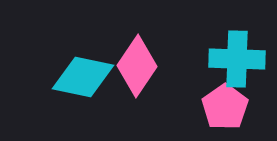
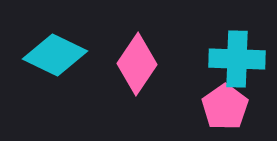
pink diamond: moved 2 px up
cyan diamond: moved 28 px left, 22 px up; rotated 14 degrees clockwise
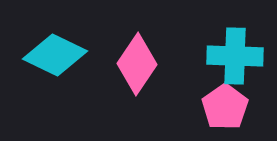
cyan cross: moved 2 px left, 3 px up
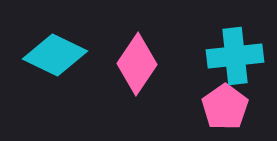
cyan cross: rotated 8 degrees counterclockwise
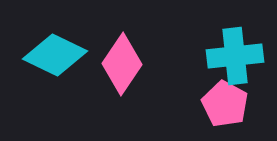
pink diamond: moved 15 px left
pink pentagon: moved 3 px up; rotated 9 degrees counterclockwise
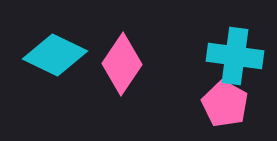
cyan cross: rotated 14 degrees clockwise
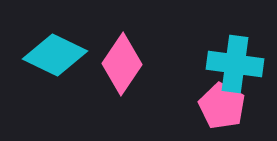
cyan cross: moved 8 px down
pink pentagon: moved 3 px left, 2 px down
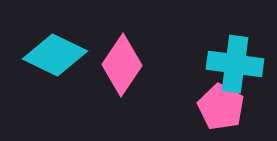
pink diamond: moved 1 px down
pink pentagon: moved 1 px left, 1 px down
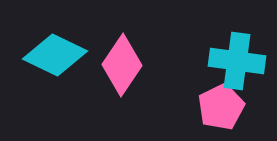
cyan cross: moved 2 px right, 3 px up
pink pentagon: rotated 18 degrees clockwise
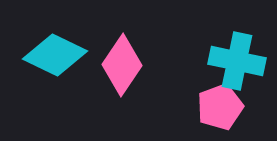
cyan cross: rotated 4 degrees clockwise
pink pentagon: moved 1 px left; rotated 6 degrees clockwise
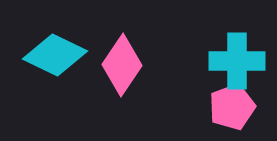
cyan cross: rotated 12 degrees counterclockwise
pink pentagon: moved 12 px right
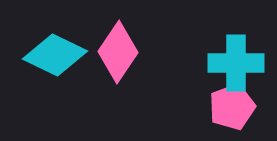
cyan cross: moved 1 px left, 2 px down
pink diamond: moved 4 px left, 13 px up
